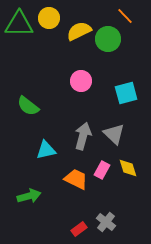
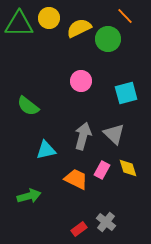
yellow semicircle: moved 3 px up
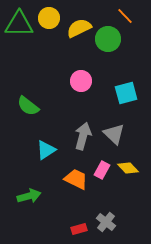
cyan triangle: rotated 20 degrees counterclockwise
yellow diamond: rotated 25 degrees counterclockwise
red rectangle: rotated 21 degrees clockwise
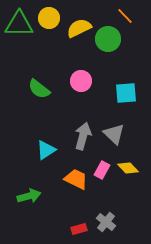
cyan square: rotated 10 degrees clockwise
green semicircle: moved 11 px right, 17 px up
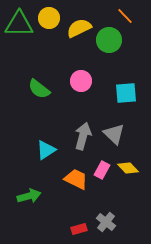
green circle: moved 1 px right, 1 px down
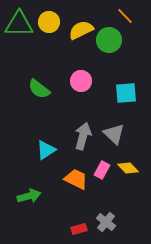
yellow circle: moved 4 px down
yellow semicircle: moved 2 px right, 2 px down
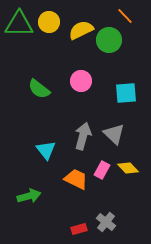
cyan triangle: rotated 35 degrees counterclockwise
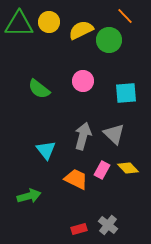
pink circle: moved 2 px right
gray cross: moved 2 px right, 3 px down
